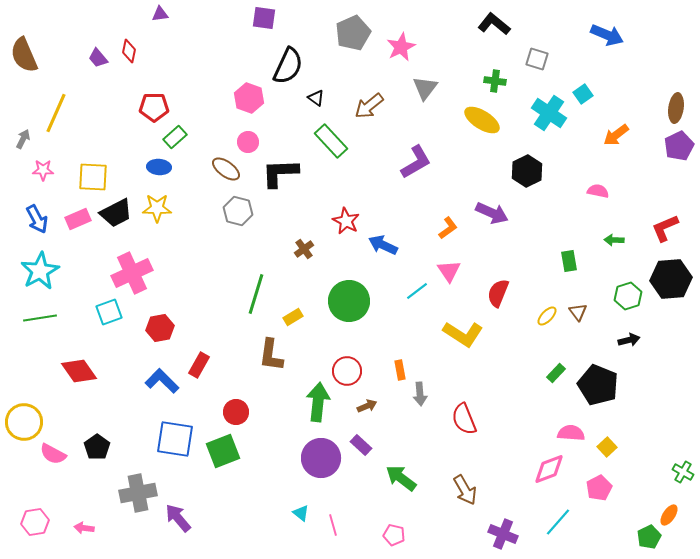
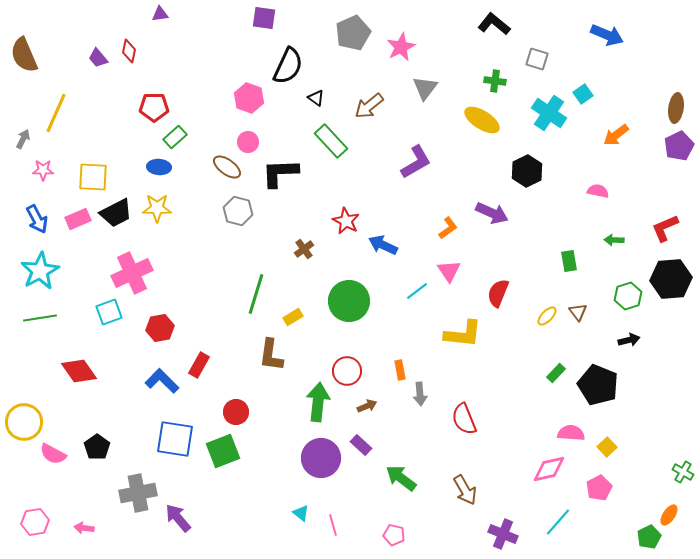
brown ellipse at (226, 169): moved 1 px right, 2 px up
yellow L-shape at (463, 334): rotated 27 degrees counterclockwise
pink diamond at (549, 469): rotated 8 degrees clockwise
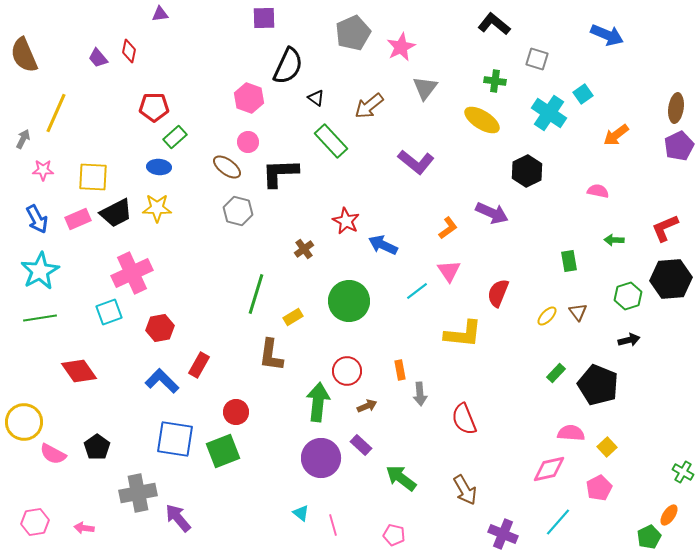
purple square at (264, 18): rotated 10 degrees counterclockwise
purple L-shape at (416, 162): rotated 69 degrees clockwise
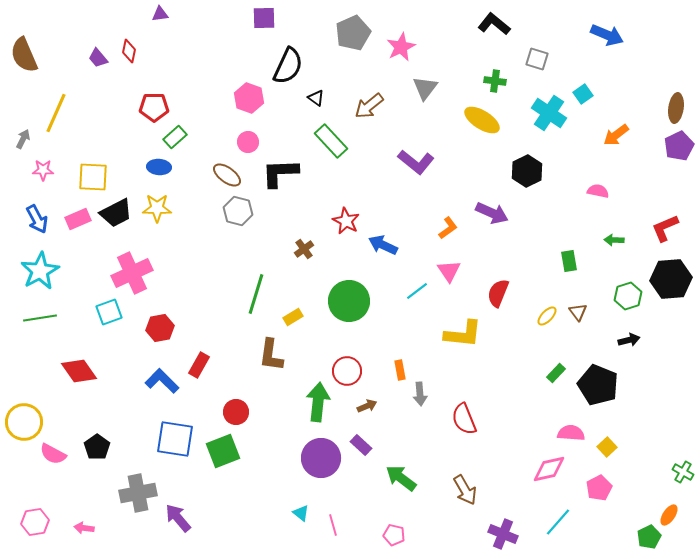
brown ellipse at (227, 167): moved 8 px down
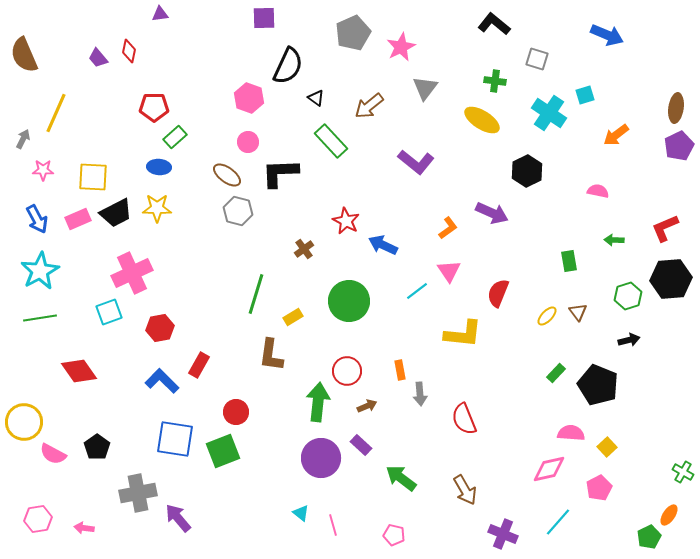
cyan square at (583, 94): moved 2 px right, 1 px down; rotated 18 degrees clockwise
pink hexagon at (35, 522): moved 3 px right, 3 px up
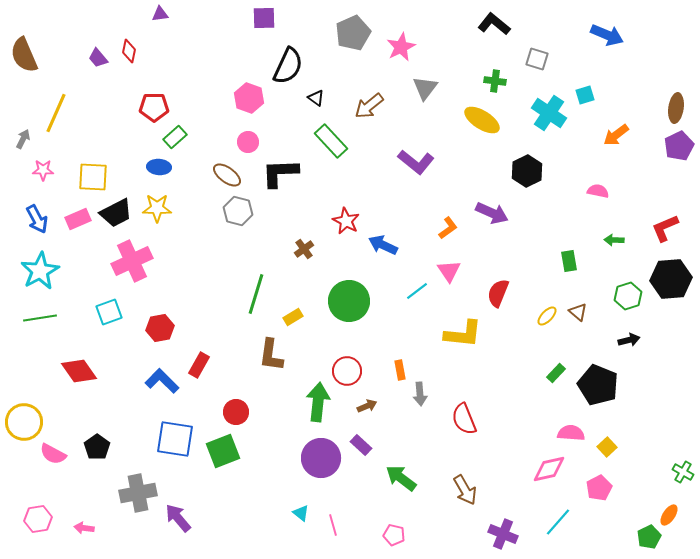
pink cross at (132, 273): moved 12 px up
brown triangle at (578, 312): rotated 12 degrees counterclockwise
